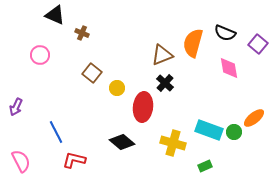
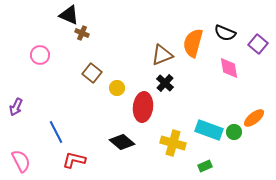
black triangle: moved 14 px right
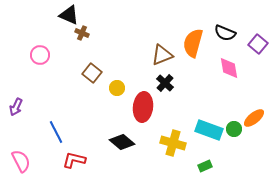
green circle: moved 3 px up
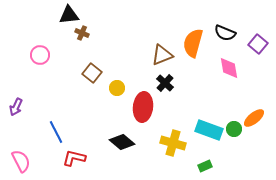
black triangle: rotated 30 degrees counterclockwise
red L-shape: moved 2 px up
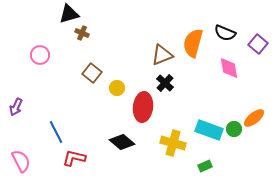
black triangle: moved 1 px up; rotated 10 degrees counterclockwise
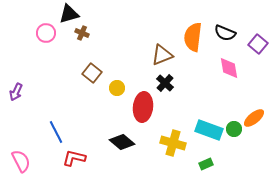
orange semicircle: moved 6 px up; rotated 8 degrees counterclockwise
pink circle: moved 6 px right, 22 px up
purple arrow: moved 15 px up
green rectangle: moved 1 px right, 2 px up
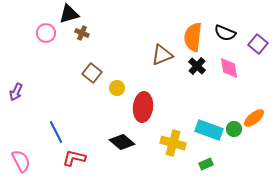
black cross: moved 32 px right, 17 px up
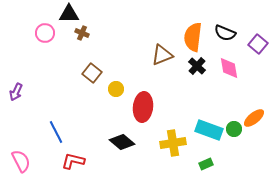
black triangle: rotated 15 degrees clockwise
pink circle: moved 1 px left
yellow circle: moved 1 px left, 1 px down
yellow cross: rotated 25 degrees counterclockwise
red L-shape: moved 1 px left, 3 px down
